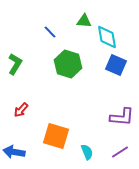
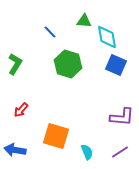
blue arrow: moved 1 px right, 2 px up
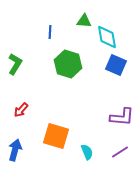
blue line: rotated 48 degrees clockwise
blue arrow: rotated 95 degrees clockwise
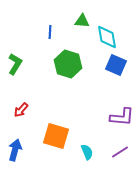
green triangle: moved 2 px left
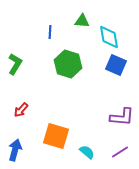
cyan diamond: moved 2 px right
cyan semicircle: rotated 28 degrees counterclockwise
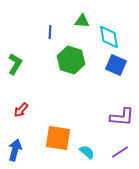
green hexagon: moved 3 px right, 4 px up
orange square: moved 2 px right, 2 px down; rotated 8 degrees counterclockwise
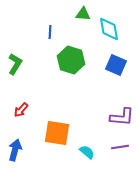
green triangle: moved 1 px right, 7 px up
cyan diamond: moved 8 px up
orange square: moved 1 px left, 5 px up
purple line: moved 5 px up; rotated 24 degrees clockwise
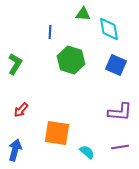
purple L-shape: moved 2 px left, 5 px up
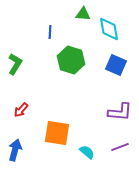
purple line: rotated 12 degrees counterclockwise
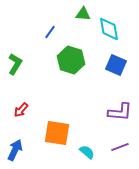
blue line: rotated 32 degrees clockwise
blue arrow: rotated 10 degrees clockwise
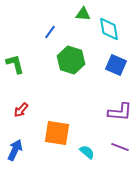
green L-shape: rotated 45 degrees counterclockwise
purple line: rotated 42 degrees clockwise
